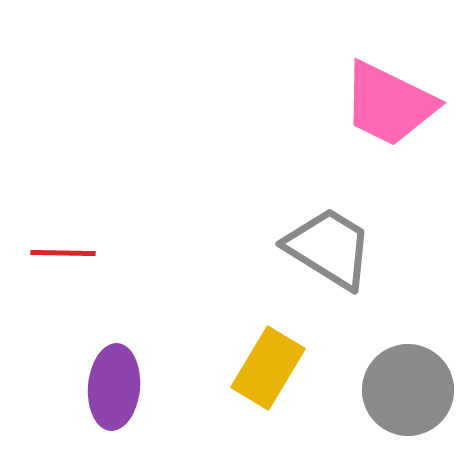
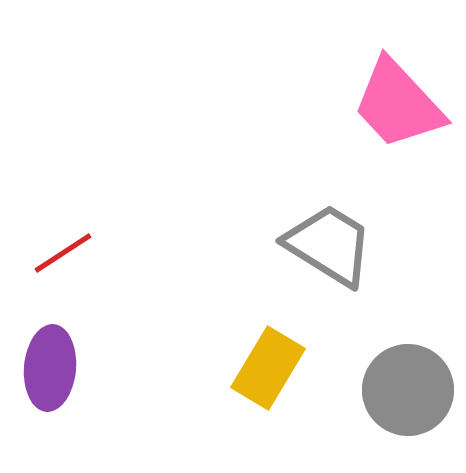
pink trapezoid: moved 9 px right; rotated 21 degrees clockwise
gray trapezoid: moved 3 px up
red line: rotated 34 degrees counterclockwise
purple ellipse: moved 64 px left, 19 px up
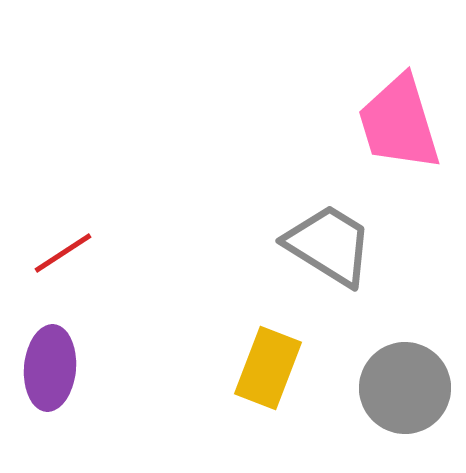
pink trapezoid: moved 1 px right, 19 px down; rotated 26 degrees clockwise
yellow rectangle: rotated 10 degrees counterclockwise
gray circle: moved 3 px left, 2 px up
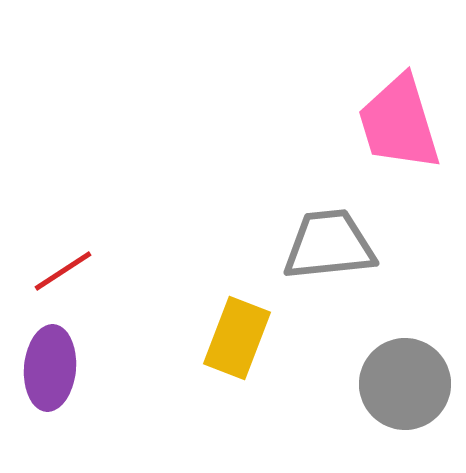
gray trapezoid: rotated 38 degrees counterclockwise
red line: moved 18 px down
yellow rectangle: moved 31 px left, 30 px up
gray circle: moved 4 px up
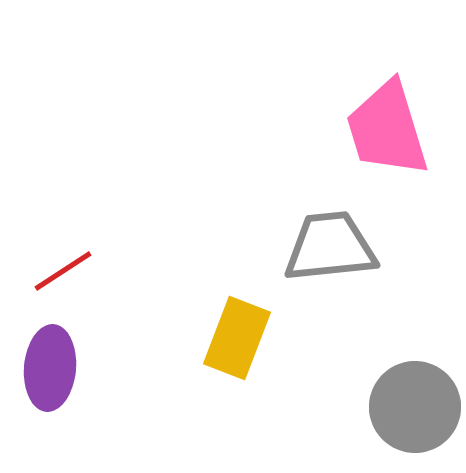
pink trapezoid: moved 12 px left, 6 px down
gray trapezoid: moved 1 px right, 2 px down
gray circle: moved 10 px right, 23 px down
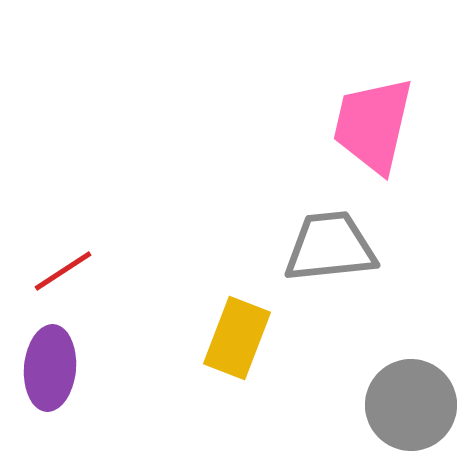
pink trapezoid: moved 14 px left, 4 px up; rotated 30 degrees clockwise
gray circle: moved 4 px left, 2 px up
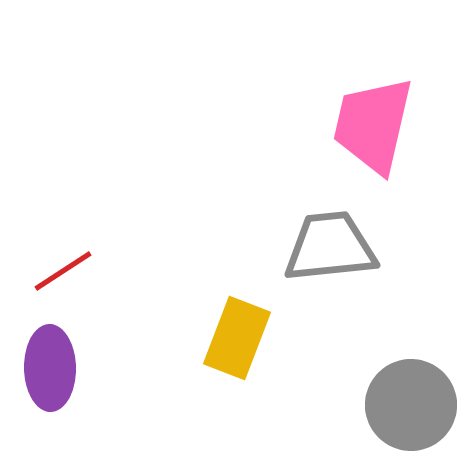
purple ellipse: rotated 6 degrees counterclockwise
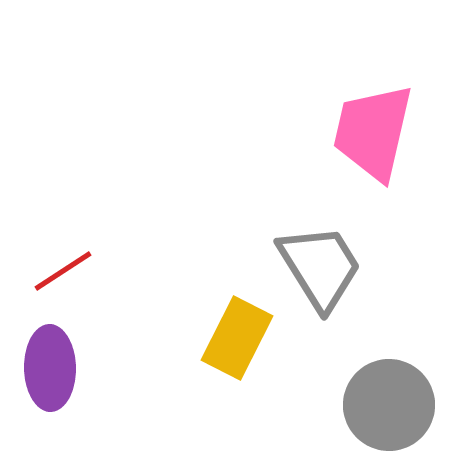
pink trapezoid: moved 7 px down
gray trapezoid: moved 10 px left, 20 px down; rotated 64 degrees clockwise
yellow rectangle: rotated 6 degrees clockwise
gray circle: moved 22 px left
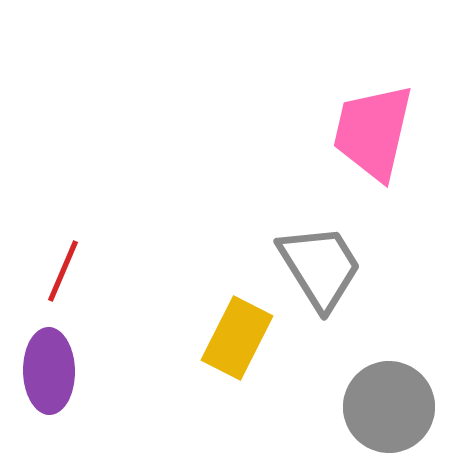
red line: rotated 34 degrees counterclockwise
purple ellipse: moved 1 px left, 3 px down
gray circle: moved 2 px down
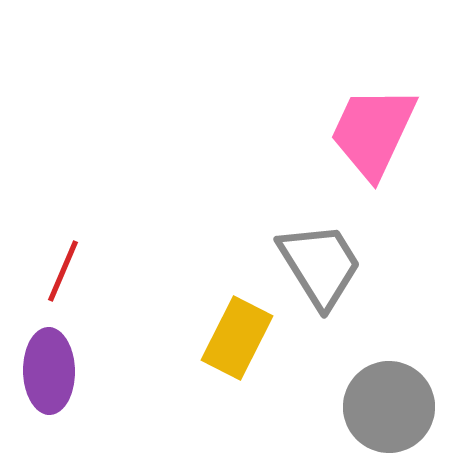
pink trapezoid: rotated 12 degrees clockwise
gray trapezoid: moved 2 px up
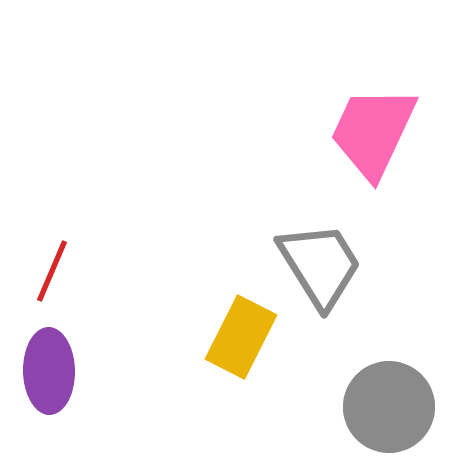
red line: moved 11 px left
yellow rectangle: moved 4 px right, 1 px up
